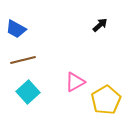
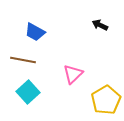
black arrow: rotated 112 degrees counterclockwise
blue trapezoid: moved 19 px right, 3 px down
brown line: rotated 25 degrees clockwise
pink triangle: moved 2 px left, 8 px up; rotated 15 degrees counterclockwise
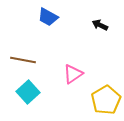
blue trapezoid: moved 13 px right, 15 px up
pink triangle: rotated 10 degrees clockwise
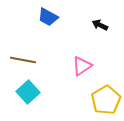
pink triangle: moved 9 px right, 8 px up
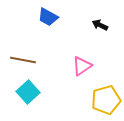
yellow pentagon: rotated 16 degrees clockwise
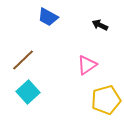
brown line: rotated 55 degrees counterclockwise
pink triangle: moved 5 px right, 1 px up
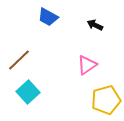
black arrow: moved 5 px left
brown line: moved 4 px left
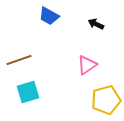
blue trapezoid: moved 1 px right, 1 px up
black arrow: moved 1 px right, 1 px up
brown line: rotated 25 degrees clockwise
cyan square: rotated 25 degrees clockwise
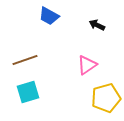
black arrow: moved 1 px right, 1 px down
brown line: moved 6 px right
yellow pentagon: moved 2 px up
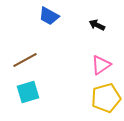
brown line: rotated 10 degrees counterclockwise
pink triangle: moved 14 px right
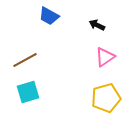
pink triangle: moved 4 px right, 8 px up
